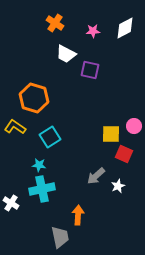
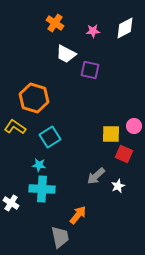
cyan cross: rotated 15 degrees clockwise
orange arrow: rotated 36 degrees clockwise
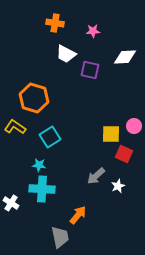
orange cross: rotated 24 degrees counterclockwise
white diamond: moved 29 px down; rotated 25 degrees clockwise
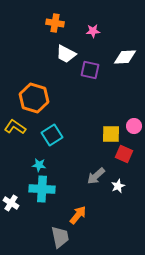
cyan square: moved 2 px right, 2 px up
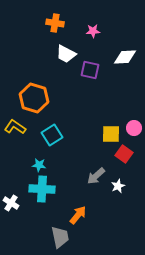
pink circle: moved 2 px down
red square: rotated 12 degrees clockwise
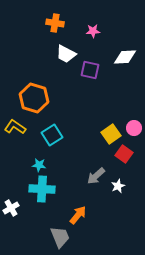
yellow square: rotated 36 degrees counterclockwise
white cross: moved 5 px down; rotated 28 degrees clockwise
gray trapezoid: rotated 10 degrees counterclockwise
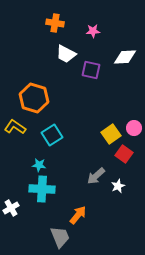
purple square: moved 1 px right
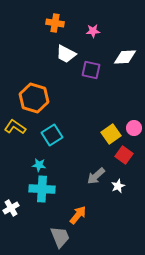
red square: moved 1 px down
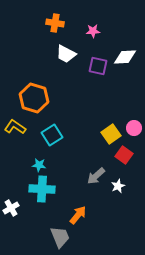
purple square: moved 7 px right, 4 px up
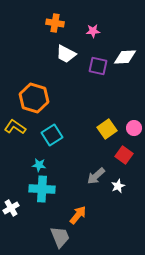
yellow square: moved 4 px left, 5 px up
